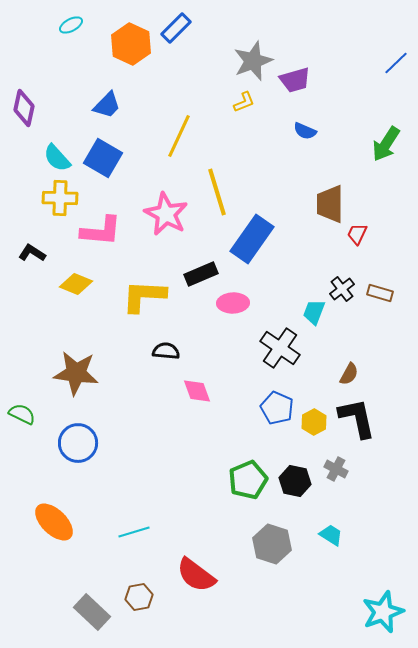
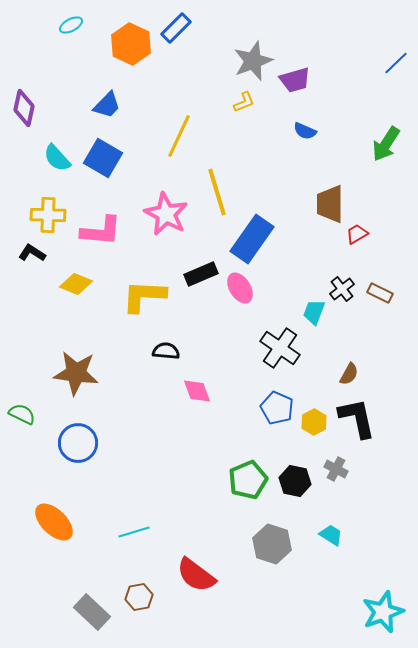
yellow cross at (60, 198): moved 12 px left, 17 px down
red trapezoid at (357, 234): rotated 35 degrees clockwise
brown rectangle at (380, 293): rotated 10 degrees clockwise
pink ellipse at (233, 303): moved 7 px right, 15 px up; rotated 60 degrees clockwise
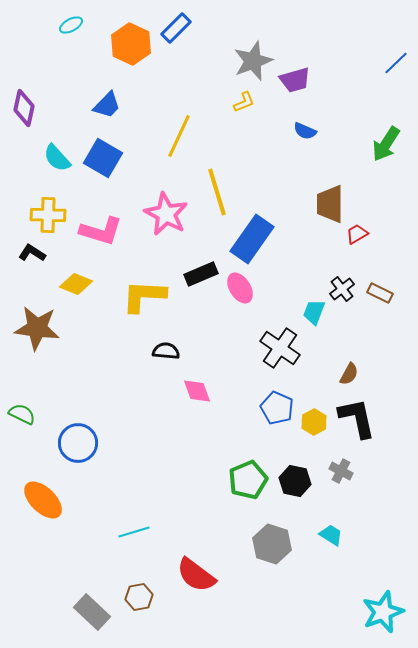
pink L-shape at (101, 231): rotated 12 degrees clockwise
brown star at (76, 373): moved 39 px left, 45 px up
gray cross at (336, 469): moved 5 px right, 2 px down
orange ellipse at (54, 522): moved 11 px left, 22 px up
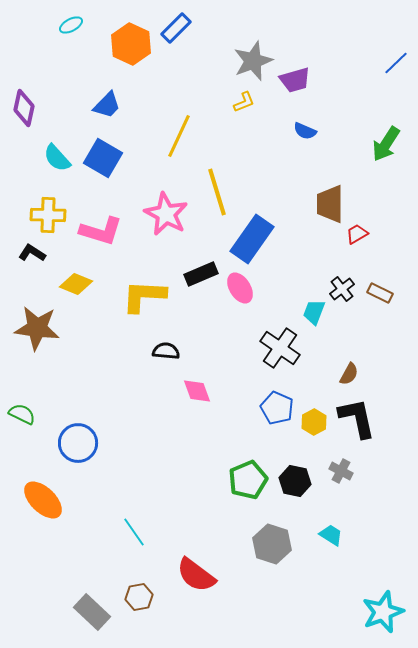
cyan line at (134, 532): rotated 72 degrees clockwise
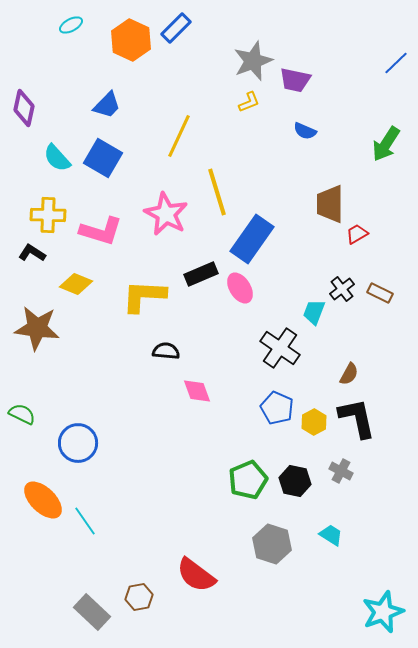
orange hexagon at (131, 44): moved 4 px up
purple trapezoid at (295, 80): rotated 28 degrees clockwise
yellow L-shape at (244, 102): moved 5 px right
cyan line at (134, 532): moved 49 px left, 11 px up
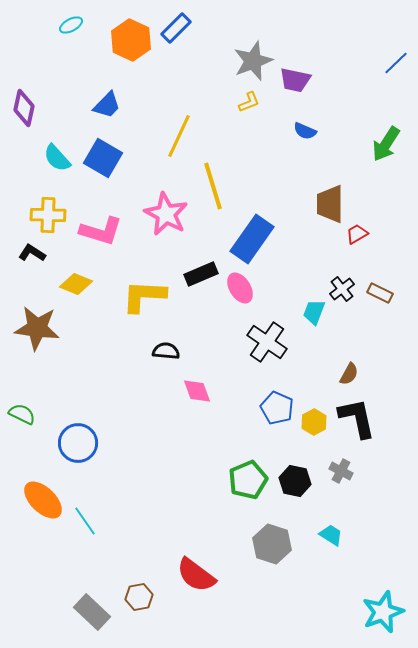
yellow line at (217, 192): moved 4 px left, 6 px up
black cross at (280, 348): moved 13 px left, 6 px up
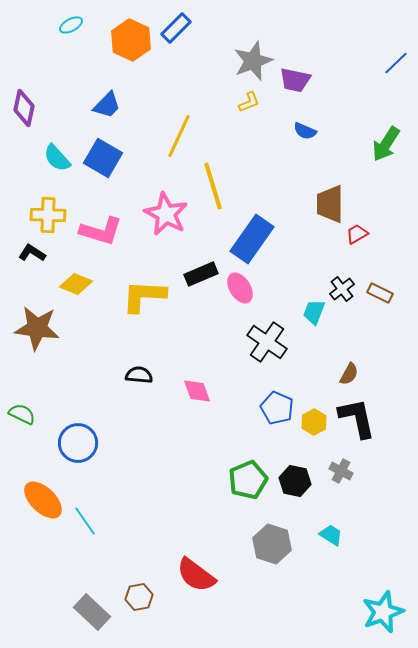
black semicircle at (166, 351): moved 27 px left, 24 px down
